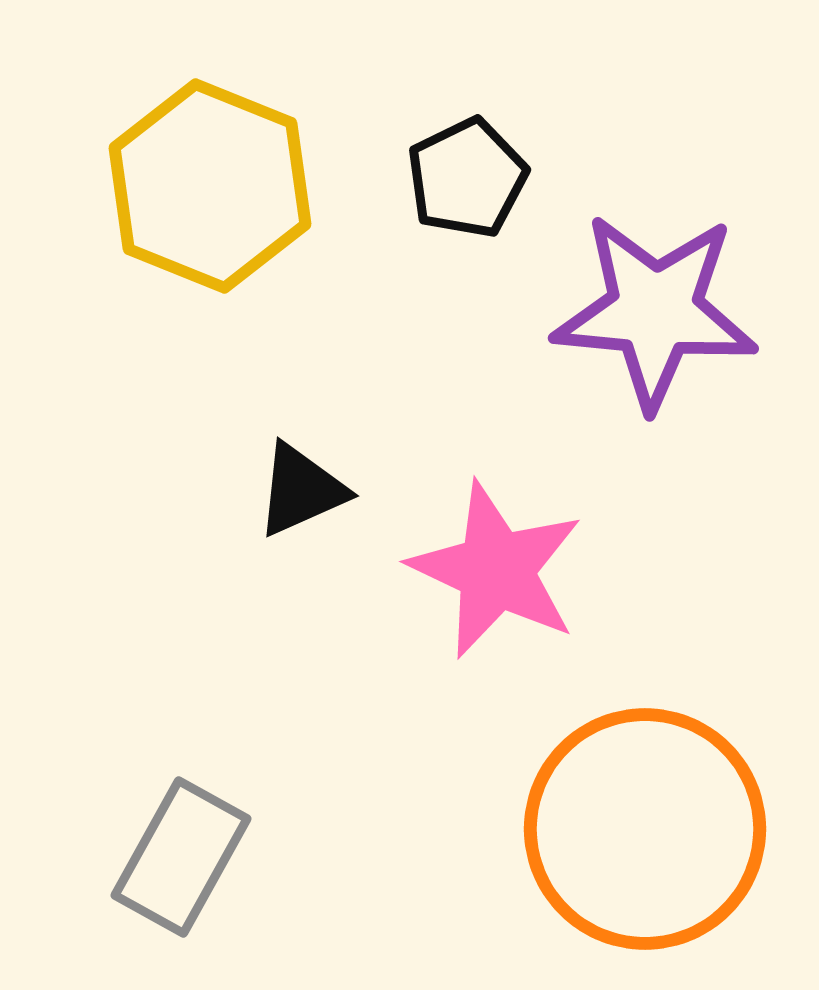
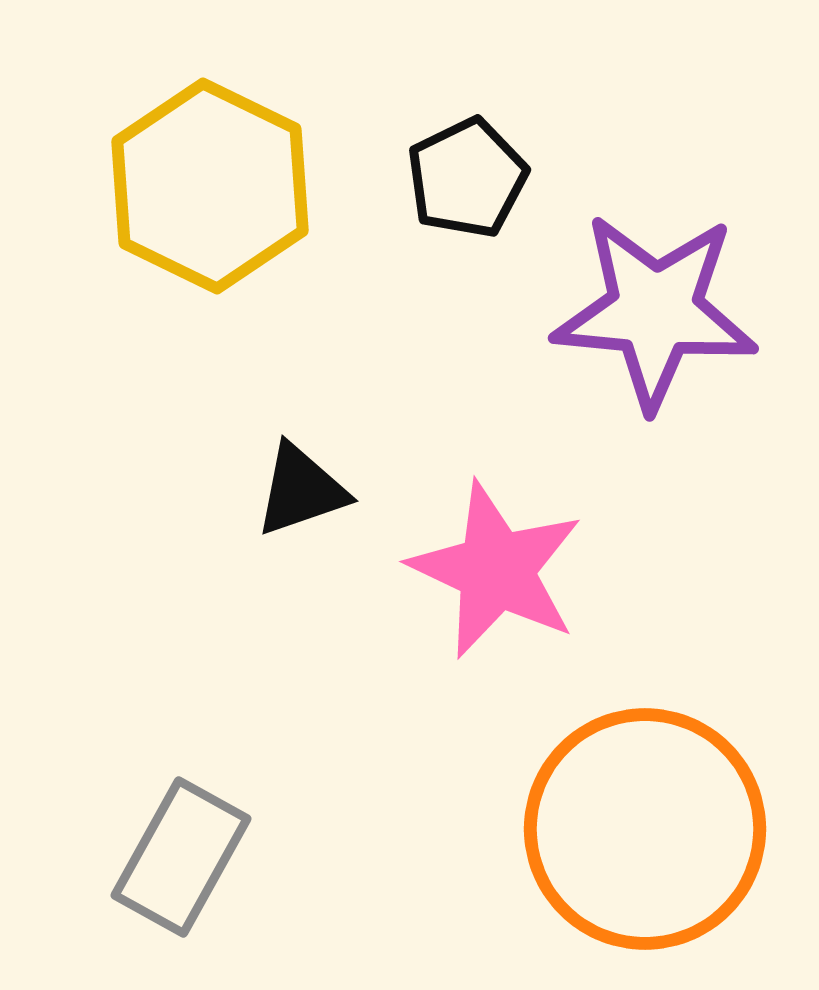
yellow hexagon: rotated 4 degrees clockwise
black triangle: rotated 5 degrees clockwise
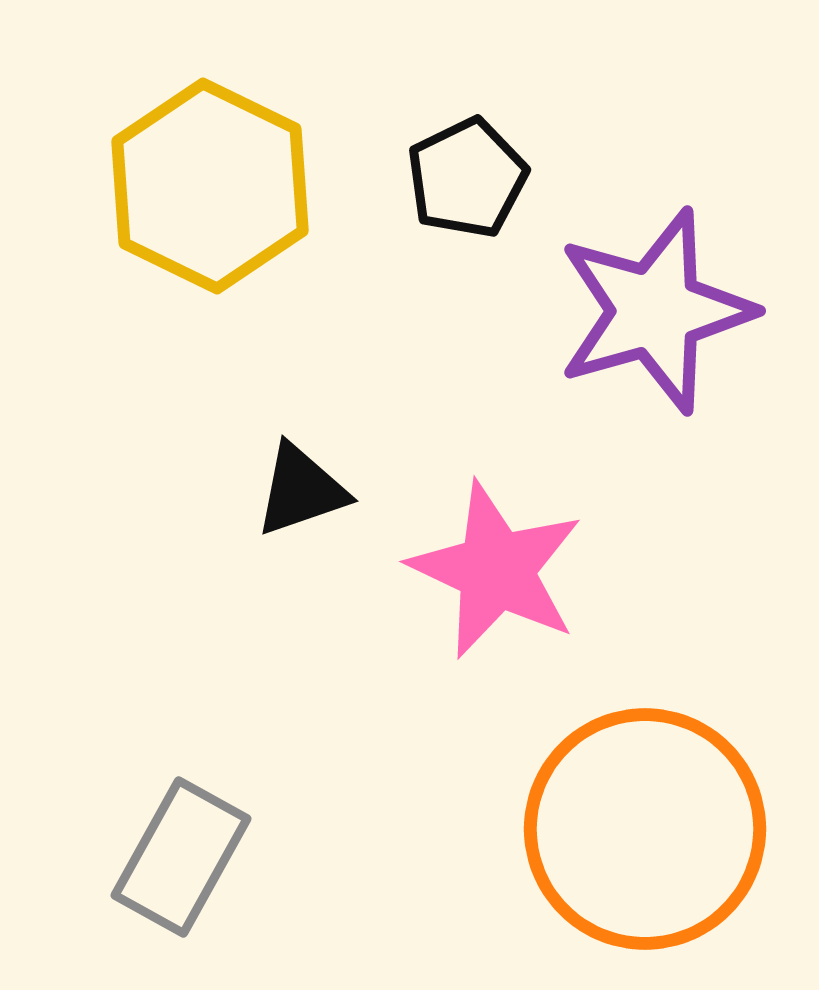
purple star: rotated 21 degrees counterclockwise
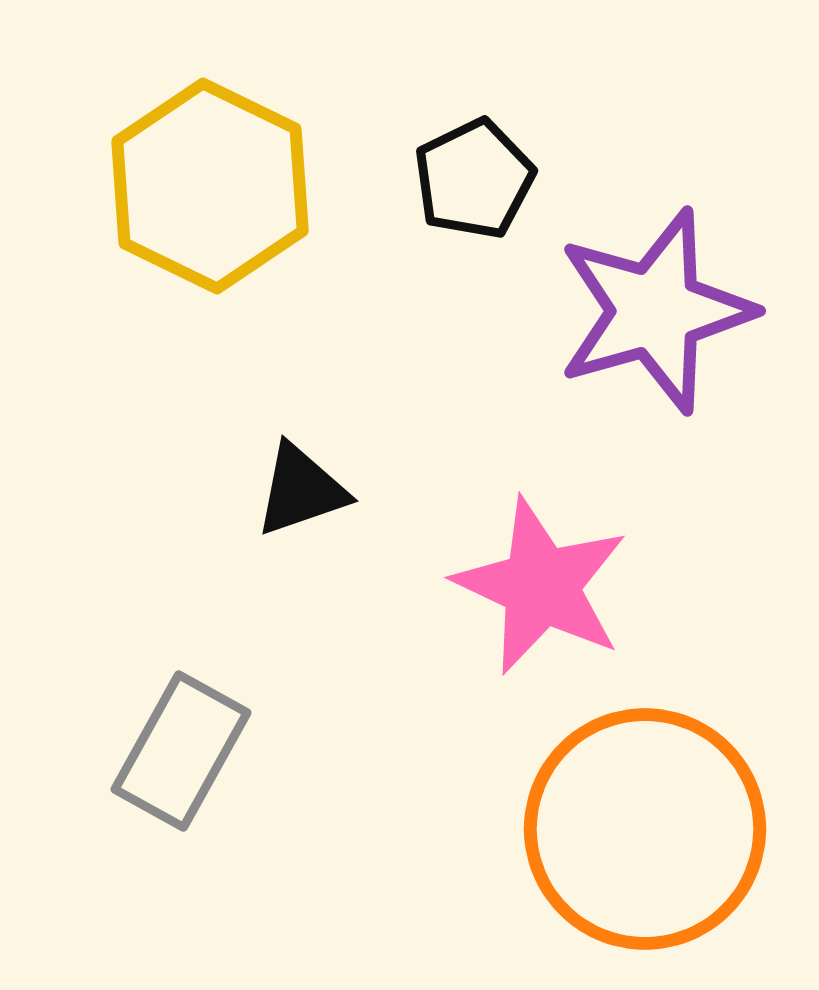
black pentagon: moved 7 px right, 1 px down
pink star: moved 45 px right, 16 px down
gray rectangle: moved 106 px up
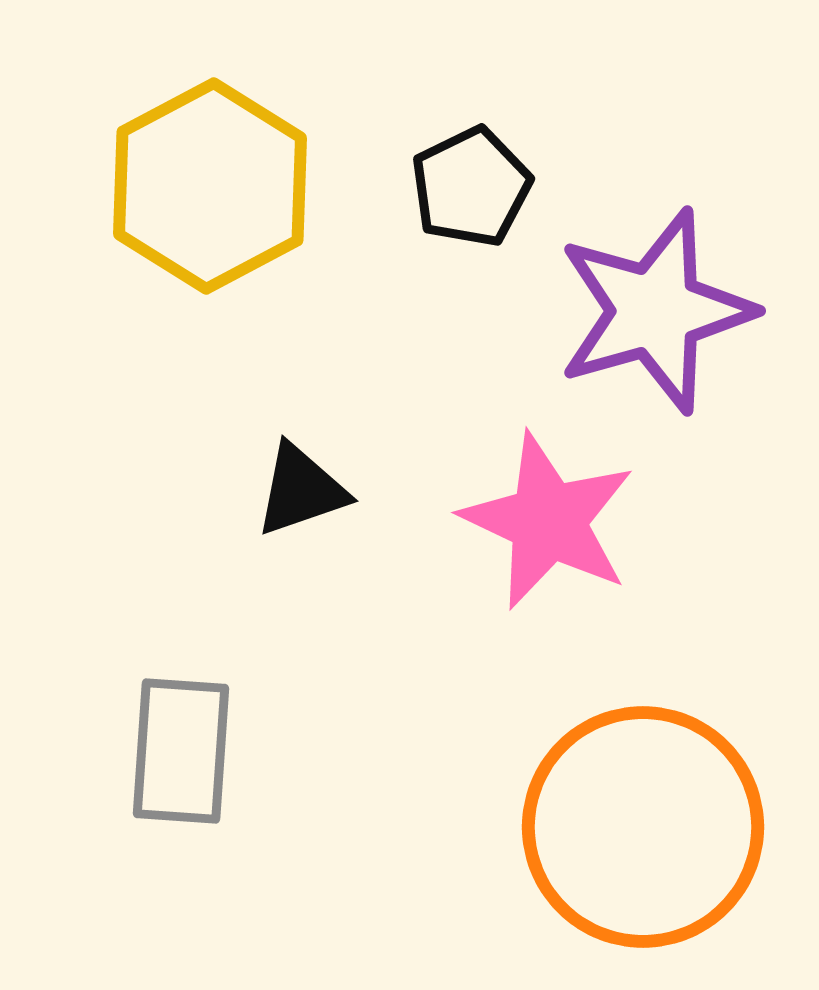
black pentagon: moved 3 px left, 8 px down
yellow hexagon: rotated 6 degrees clockwise
pink star: moved 7 px right, 65 px up
gray rectangle: rotated 25 degrees counterclockwise
orange circle: moved 2 px left, 2 px up
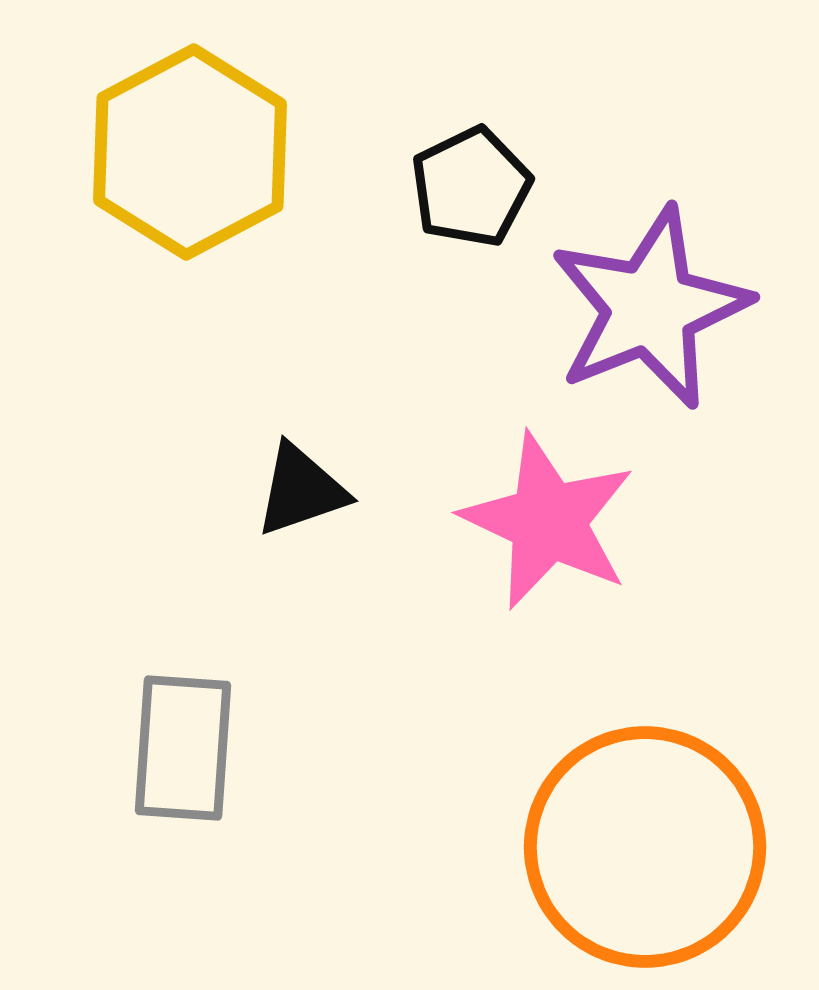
yellow hexagon: moved 20 px left, 34 px up
purple star: moved 5 px left, 3 px up; rotated 6 degrees counterclockwise
gray rectangle: moved 2 px right, 3 px up
orange circle: moved 2 px right, 20 px down
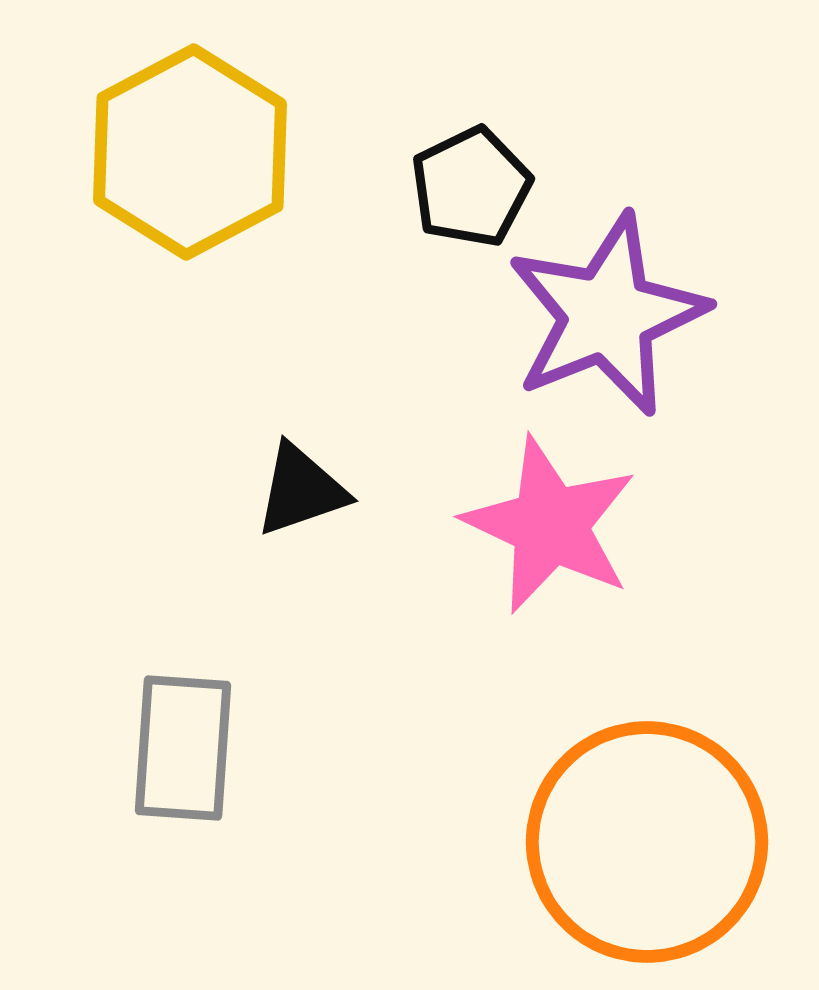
purple star: moved 43 px left, 7 px down
pink star: moved 2 px right, 4 px down
orange circle: moved 2 px right, 5 px up
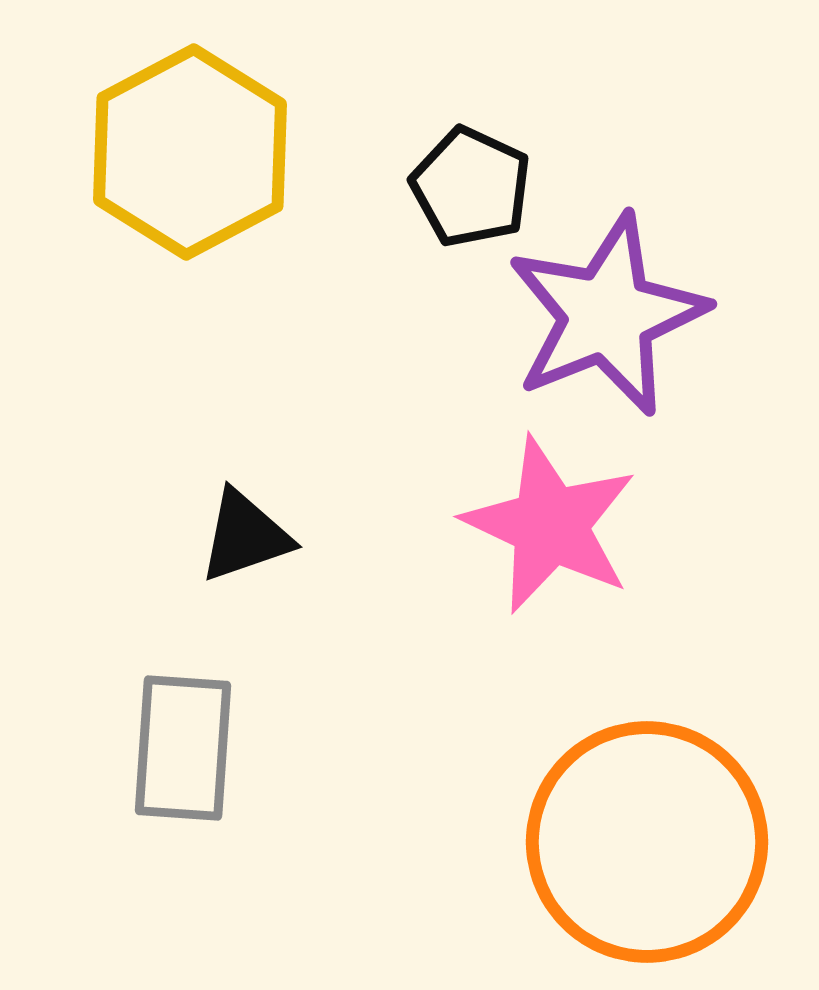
black pentagon: rotated 21 degrees counterclockwise
black triangle: moved 56 px left, 46 px down
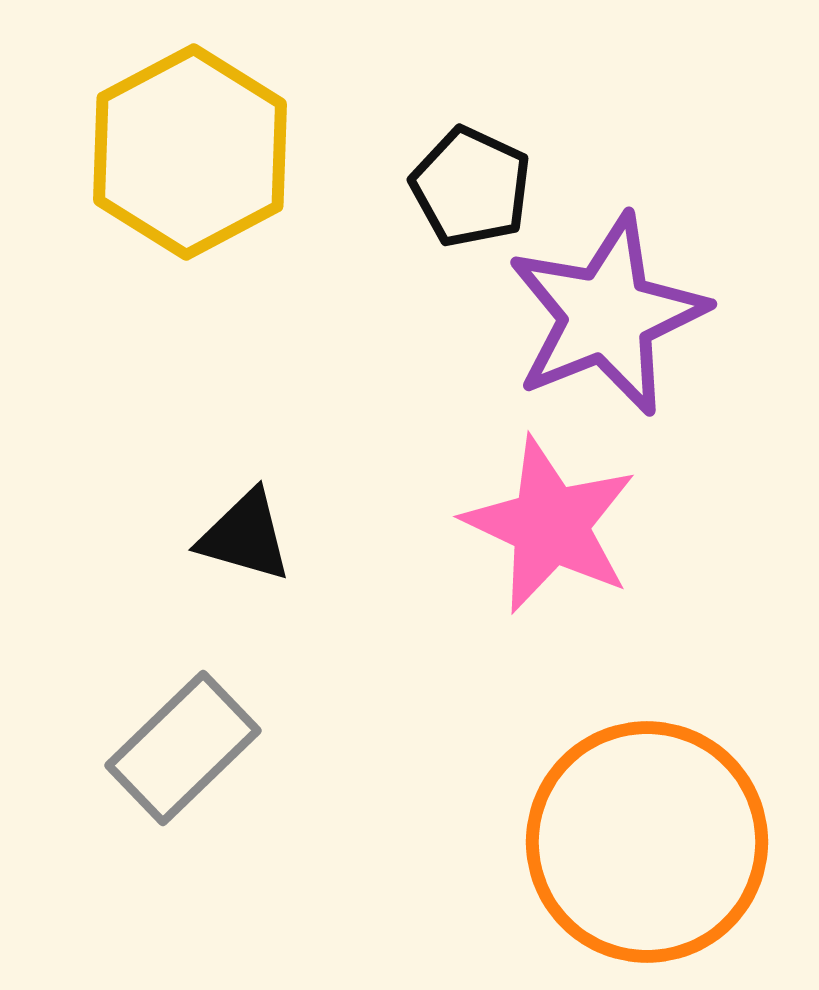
black triangle: rotated 35 degrees clockwise
gray rectangle: rotated 42 degrees clockwise
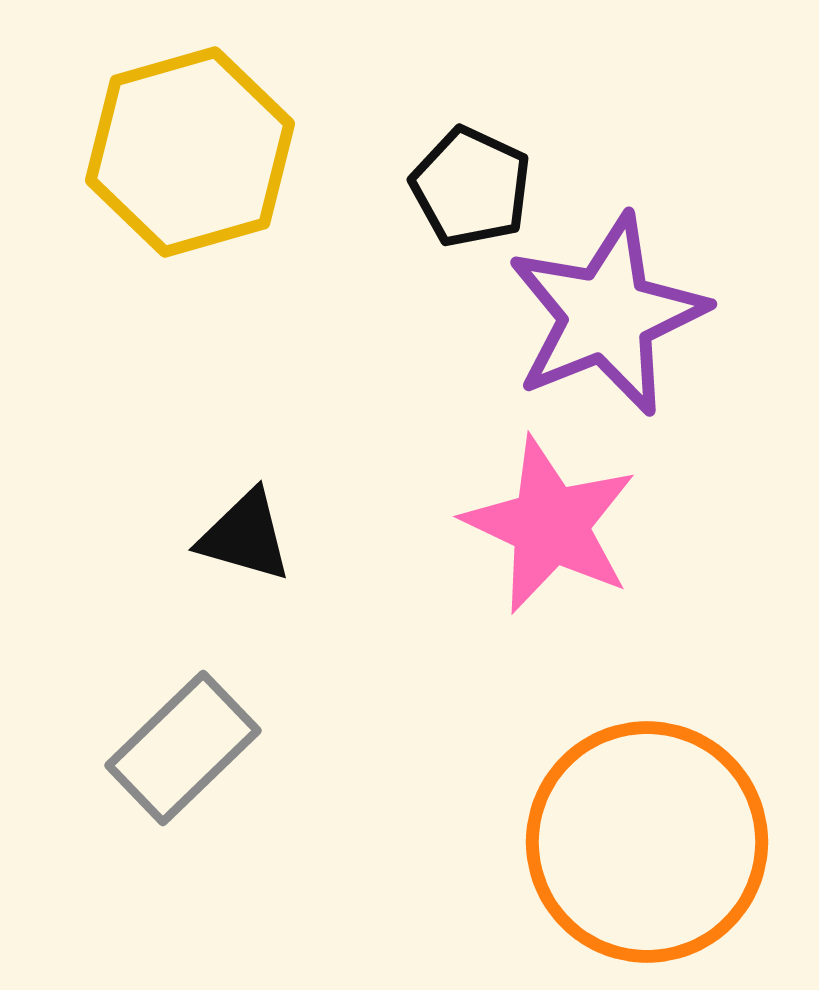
yellow hexagon: rotated 12 degrees clockwise
